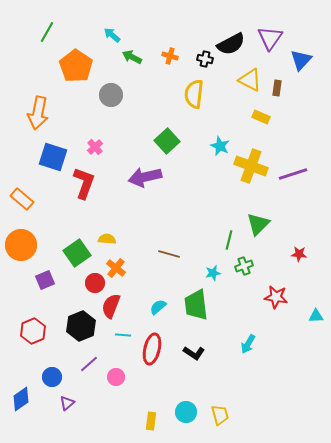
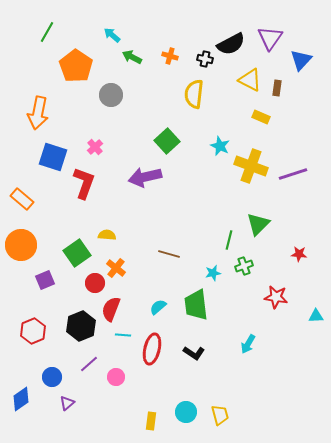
yellow semicircle at (107, 239): moved 4 px up
red semicircle at (111, 306): moved 3 px down
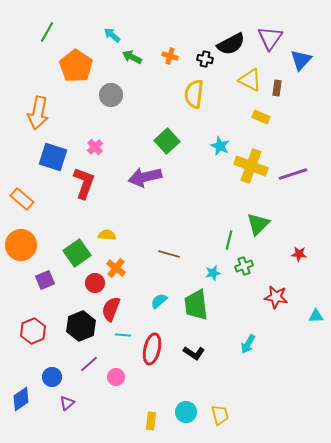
cyan semicircle at (158, 307): moved 1 px right, 6 px up
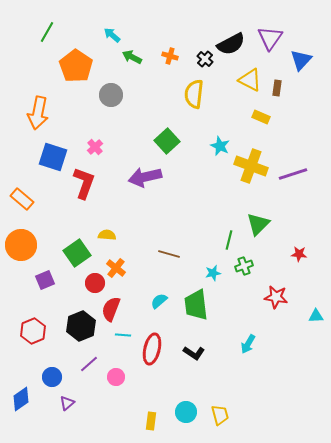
black cross at (205, 59): rotated 28 degrees clockwise
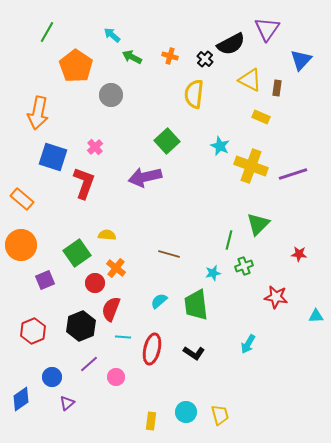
purple triangle at (270, 38): moved 3 px left, 9 px up
cyan line at (123, 335): moved 2 px down
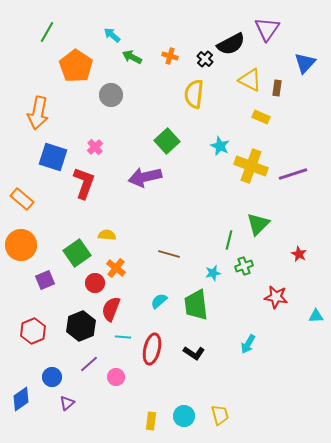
blue triangle at (301, 60): moved 4 px right, 3 px down
red star at (299, 254): rotated 21 degrees clockwise
cyan circle at (186, 412): moved 2 px left, 4 px down
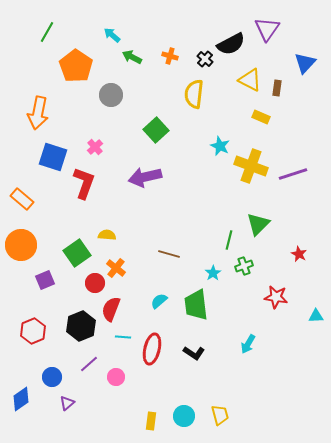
green square at (167, 141): moved 11 px left, 11 px up
cyan star at (213, 273): rotated 21 degrees counterclockwise
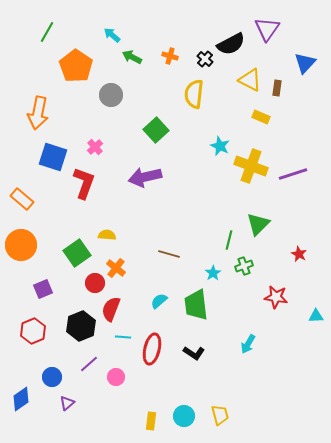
purple square at (45, 280): moved 2 px left, 9 px down
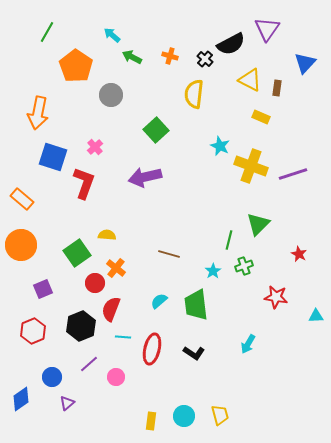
cyan star at (213, 273): moved 2 px up
